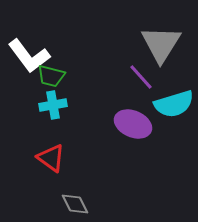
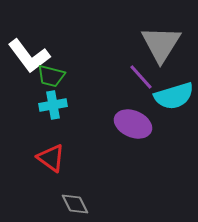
cyan semicircle: moved 8 px up
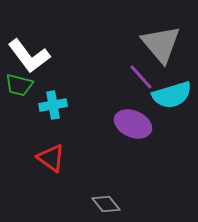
gray triangle: rotated 12 degrees counterclockwise
green trapezoid: moved 32 px left, 9 px down
cyan semicircle: moved 2 px left, 1 px up
gray diamond: moved 31 px right; rotated 12 degrees counterclockwise
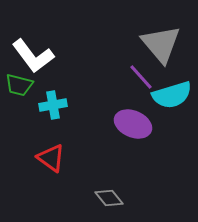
white L-shape: moved 4 px right
gray diamond: moved 3 px right, 6 px up
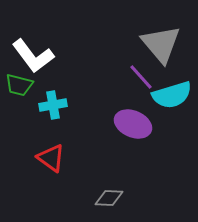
gray diamond: rotated 48 degrees counterclockwise
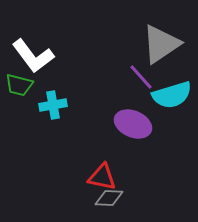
gray triangle: rotated 36 degrees clockwise
red triangle: moved 51 px right, 19 px down; rotated 24 degrees counterclockwise
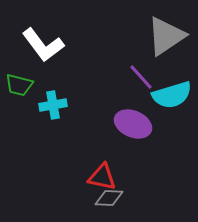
gray triangle: moved 5 px right, 8 px up
white L-shape: moved 10 px right, 11 px up
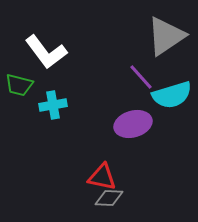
white L-shape: moved 3 px right, 7 px down
purple ellipse: rotated 39 degrees counterclockwise
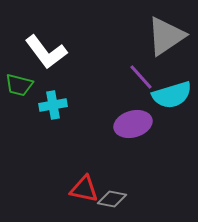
red triangle: moved 18 px left, 12 px down
gray diamond: moved 3 px right, 1 px down; rotated 8 degrees clockwise
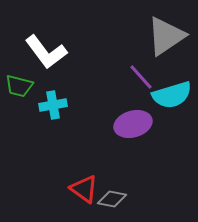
green trapezoid: moved 1 px down
red triangle: rotated 24 degrees clockwise
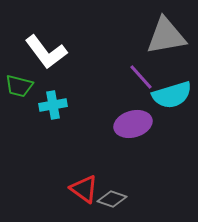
gray triangle: rotated 24 degrees clockwise
gray diamond: rotated 8 degrees clockwise
